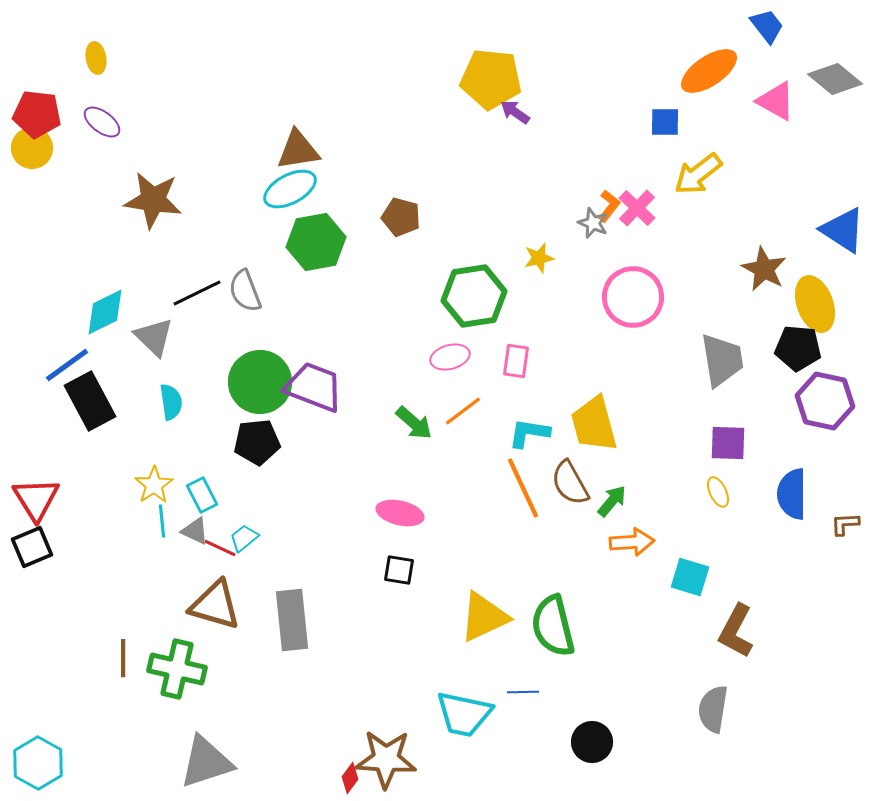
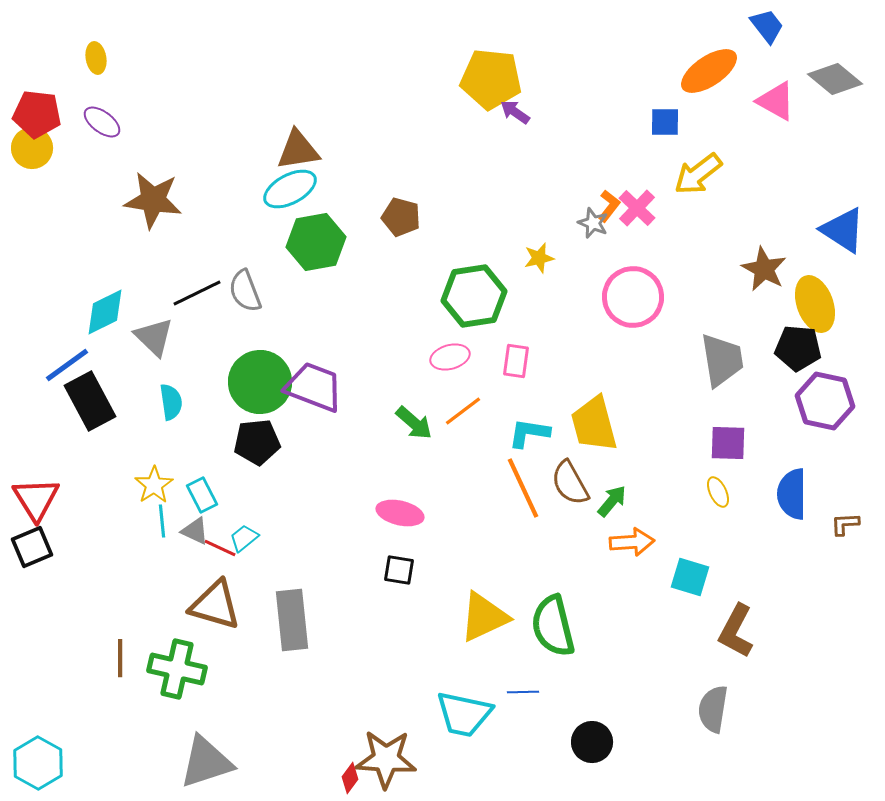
brown line at (123, 658): moved 3 px left
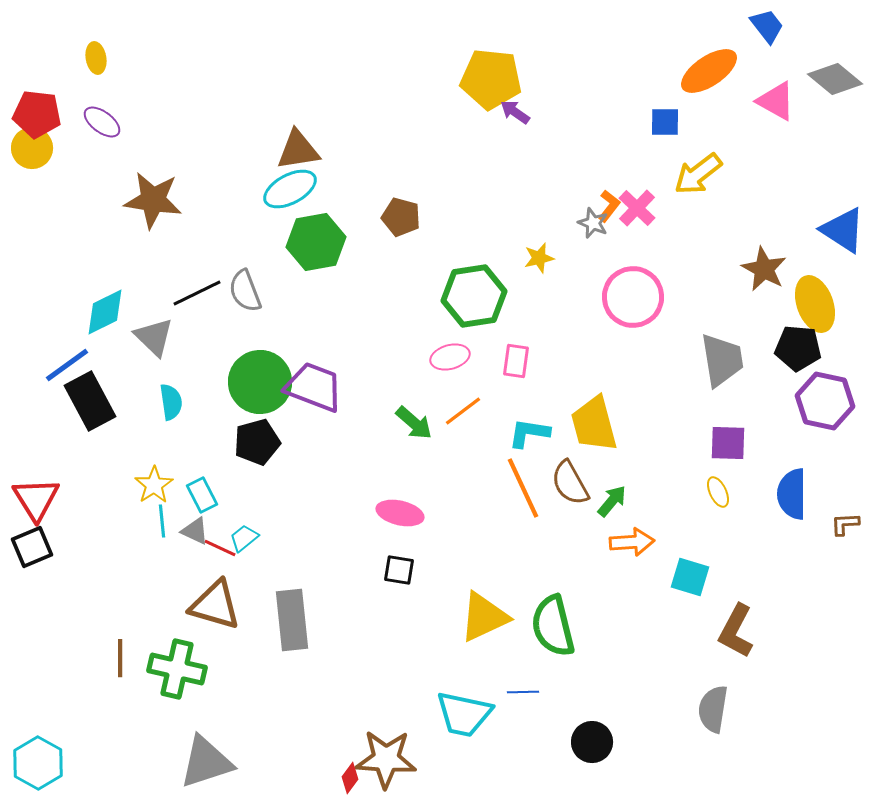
black pentagon at (257, 442): rotated 9 degrees counterclockwise
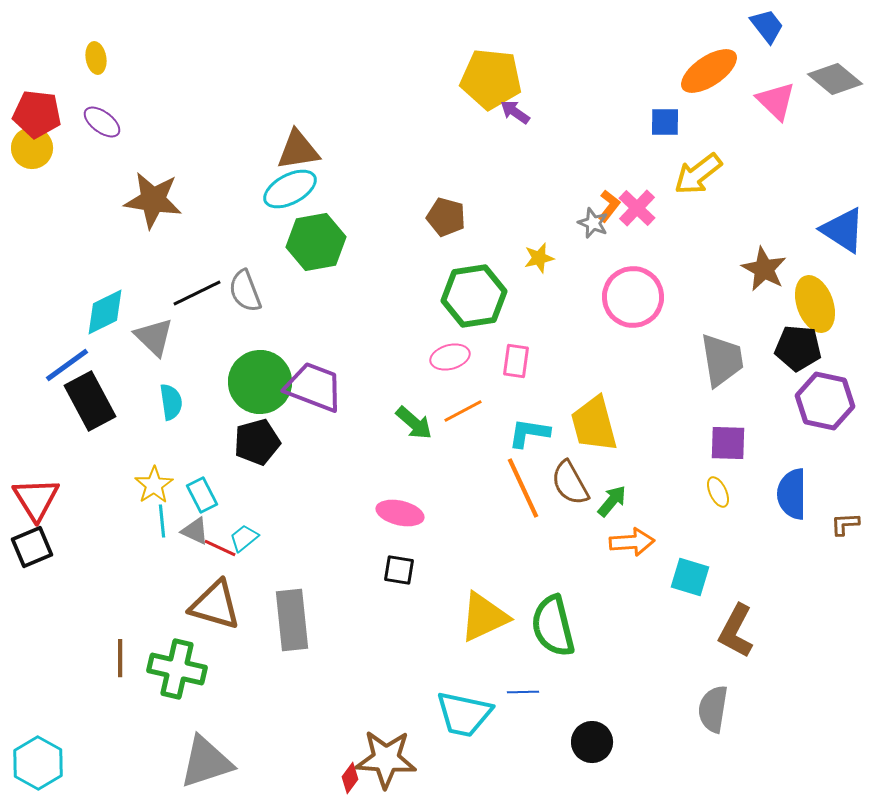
pink triangle at (776, 101): rotated 15 degrees clockwise
brown pentagon at (401, 217): moved 45 px right
orange line at (463, 411): rotated 9 degrees clockwise
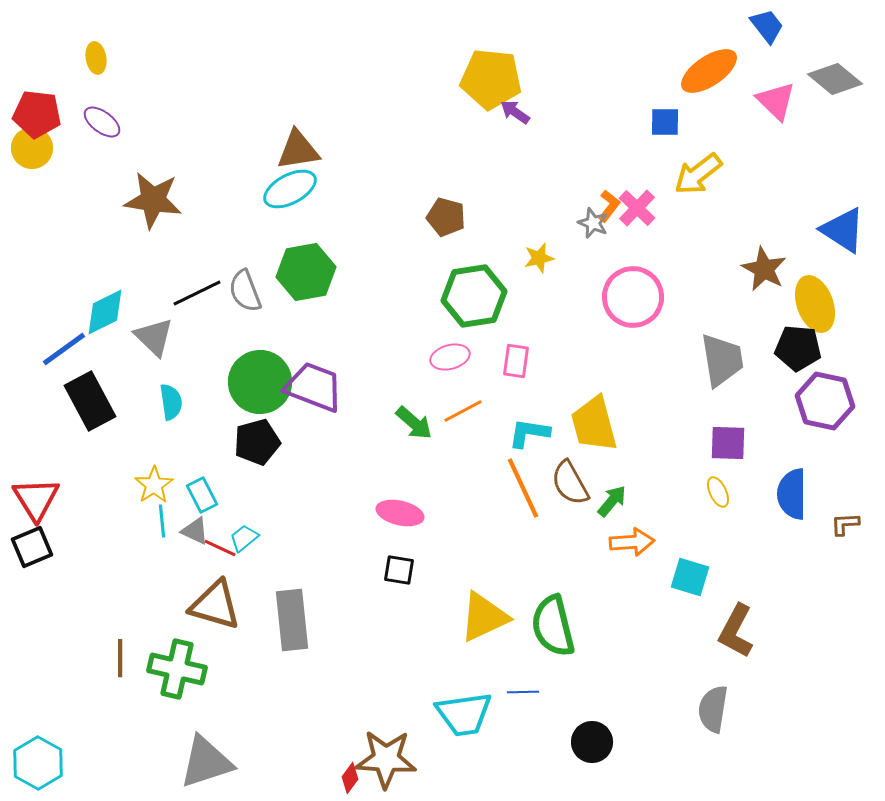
green hexagon at (316, 242): moved 10 px left, 30 px down
blue line at (67, 365): moved 3 px left, 16 px up
cyan trapezoid at (464, 714): rotated 20 degrees counterclockwise
